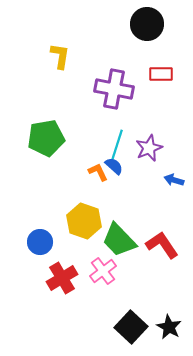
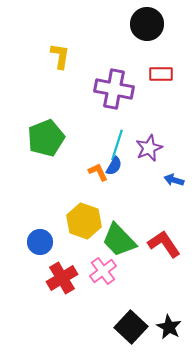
green pentagon: rotated 12 degrees counterclockwise
blue semicircle: rotated 78 degrees clockwise
red L-shape: moved 2 px right, 1 px up
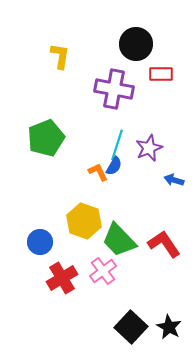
black circle: moved 11 px left, 20 px down
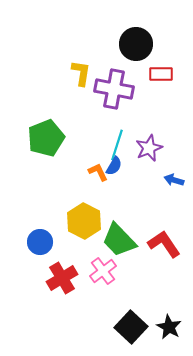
yellow L-shape: moved 21 px right, 17 px down
yellow hexagon: rotated 8 degrees clockwise
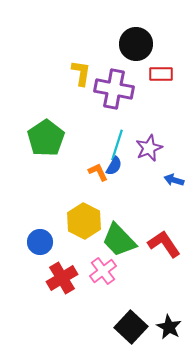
green pentagon: rotated 12 degrees counterclockwise
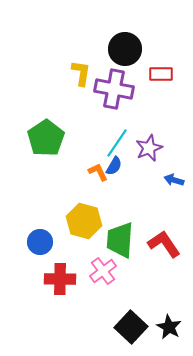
black circle: moved 11 px left, 5 px down
cyan line: moved 2 px up; rotated 16 degrees clockwise
yellow hexagon: rotated 12 degrees counterclockwise
green trapezoid: moved 1 px right; rotated 48 degrees clockwise
red cross: moved 2 px left, 1 px down; rotated 32 degrees clockwise
